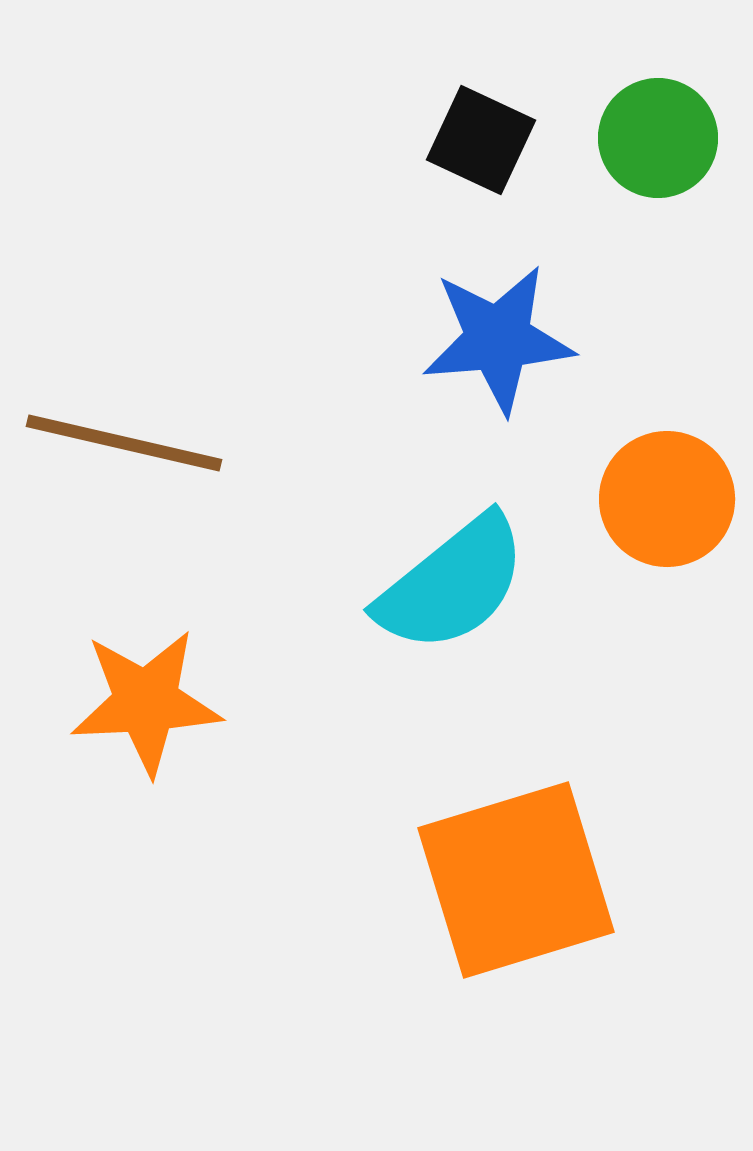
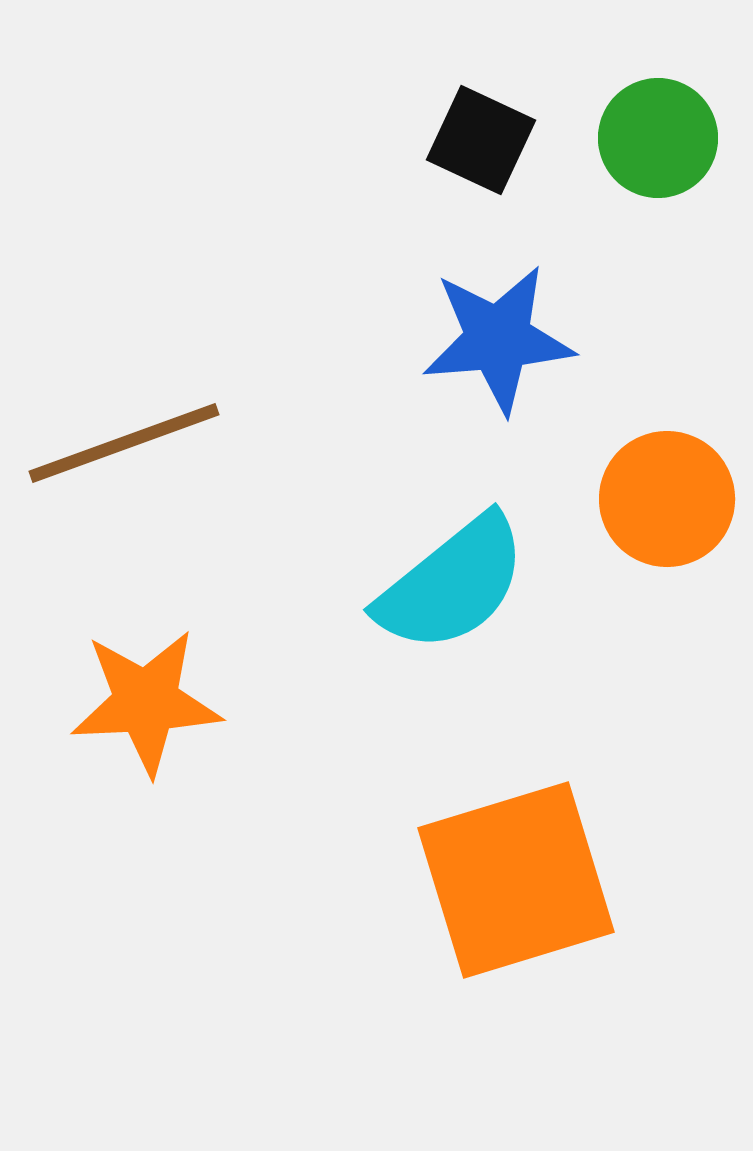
brown line: rotated 33 degrees counterclockwise
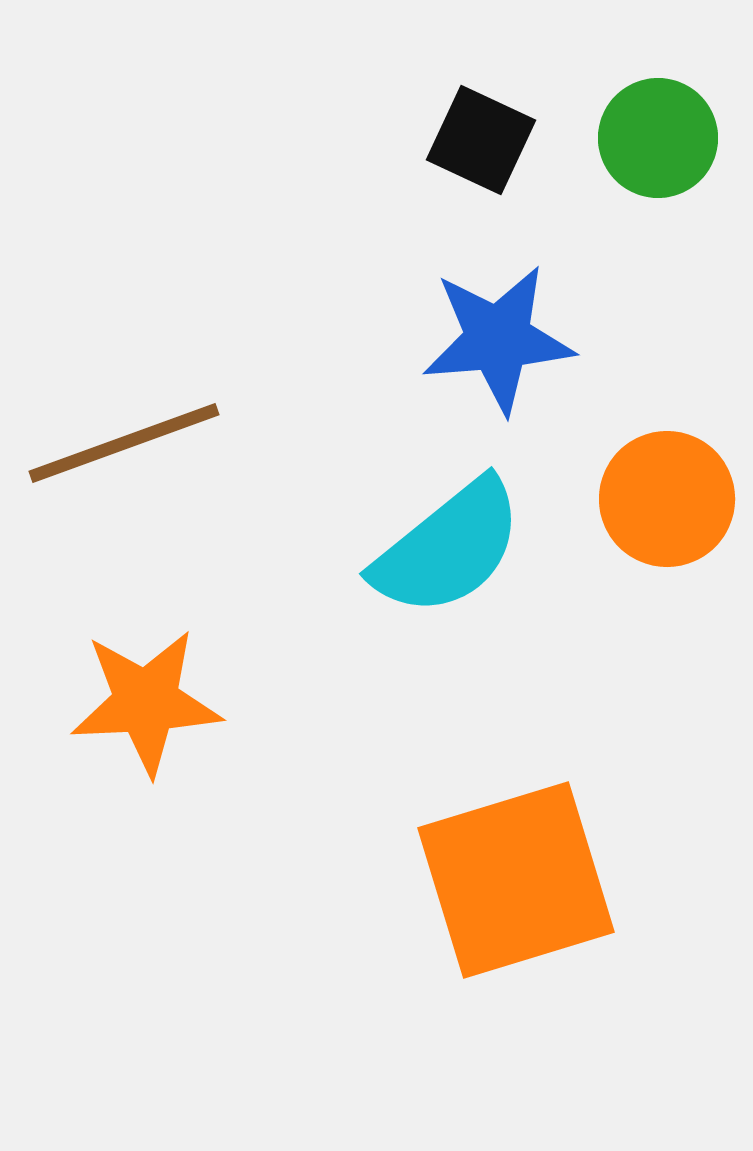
cyan semicircle: moved 4 px left, 36 px up
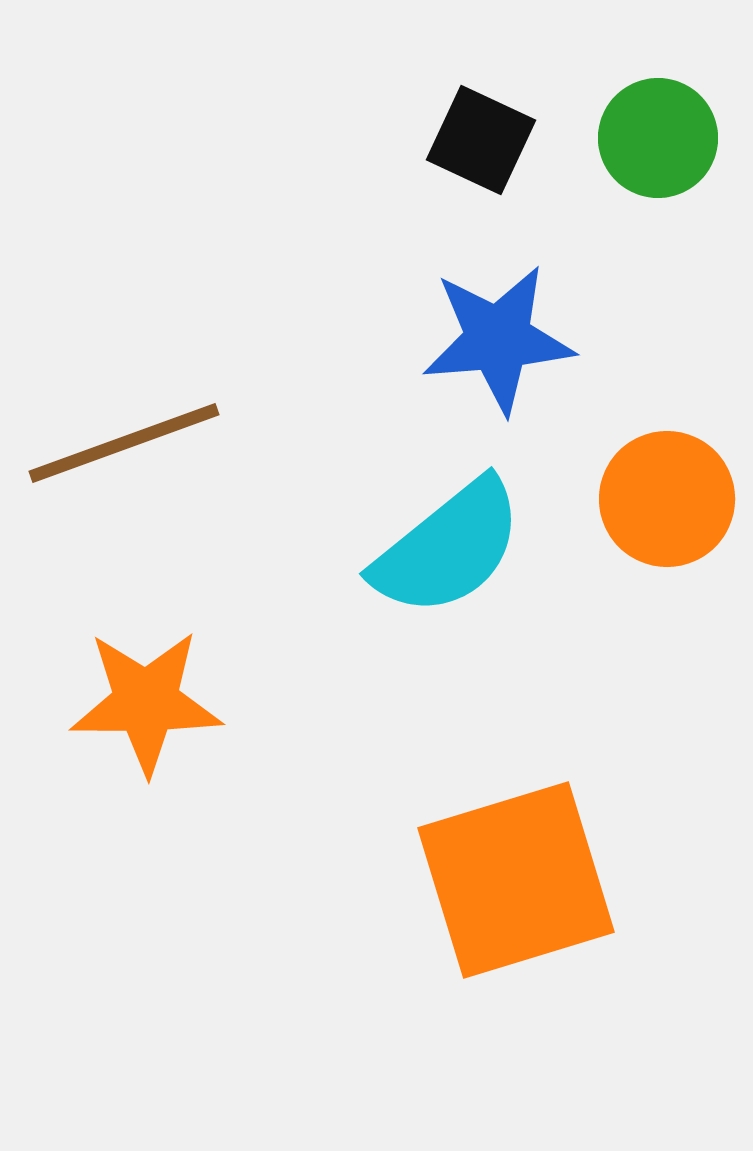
orange star: rotated 3 degrees clockwise
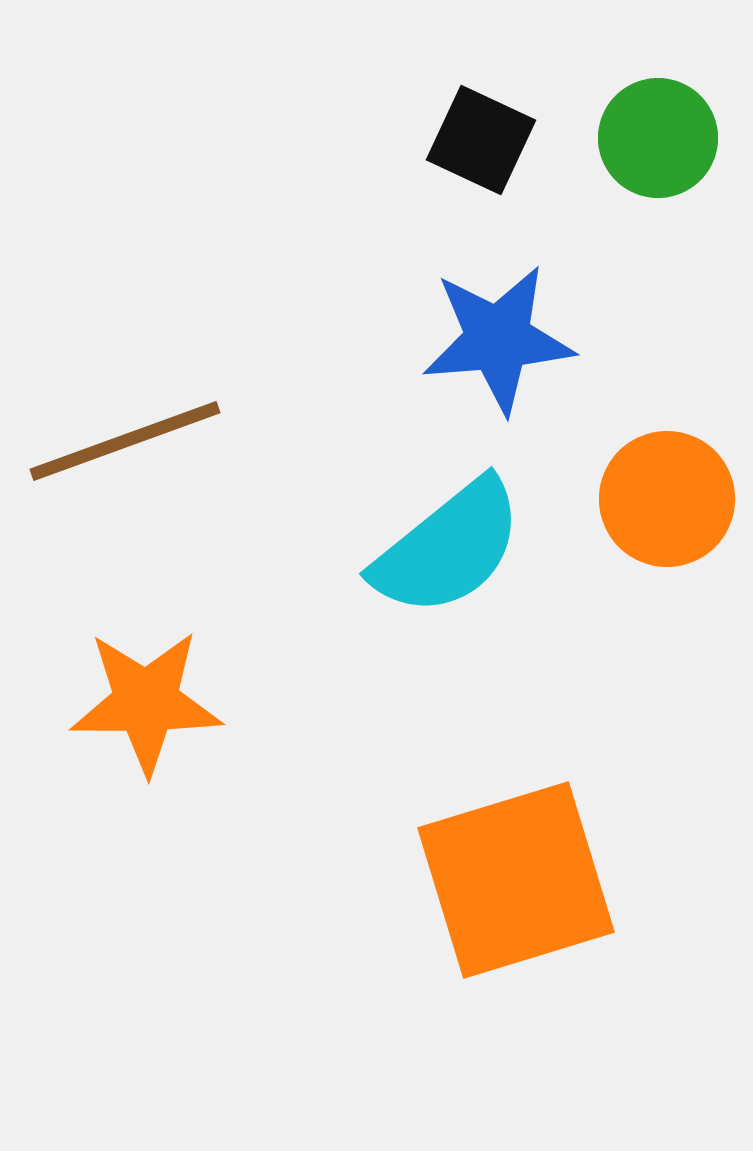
brown line: moved 1 px right, 2 px up
